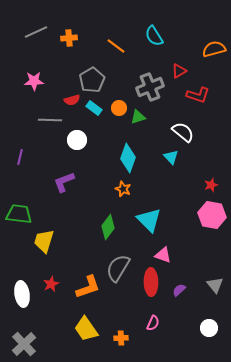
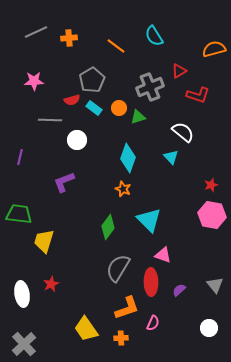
orange L-shape at (88, 287): moved 39 px right, 21 px down
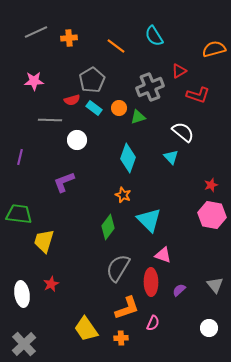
orange star at (123, 189): moved 6 px down
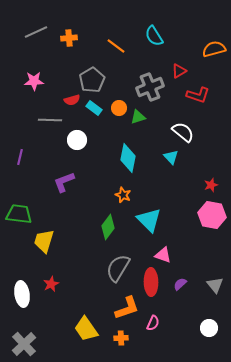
cyan diamond at (128, 158): rotated 8 degrees counterclockwise
purple semicircle at (179, 290): moved 1 px right, 6 px up
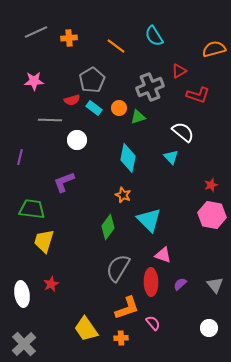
green trapezoid at (19, 214): moved 13 px right, 5 px up
pink semicircle at (153, 323): rotated 63 degrees counterclockwise
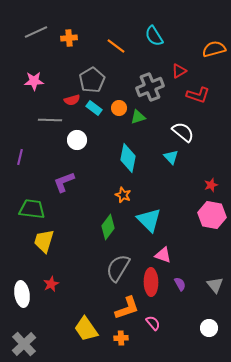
purple semicircle at (180, 284): rotated 104 degrees clockwise
